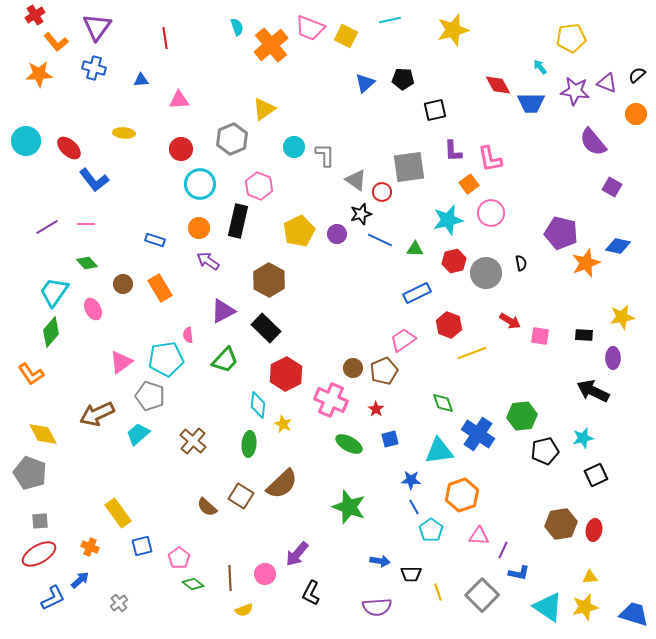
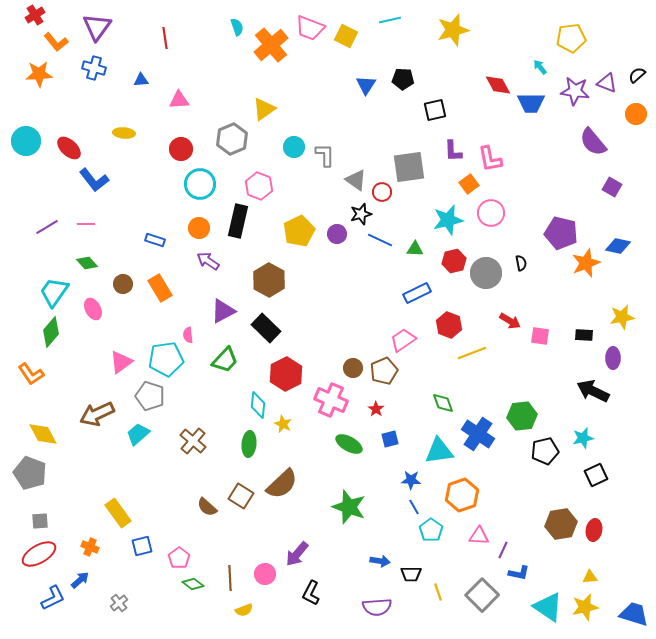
blue triangle at (365, 83): moved 1 px right, 2 px down; rotated 15 degrees counterclockwise
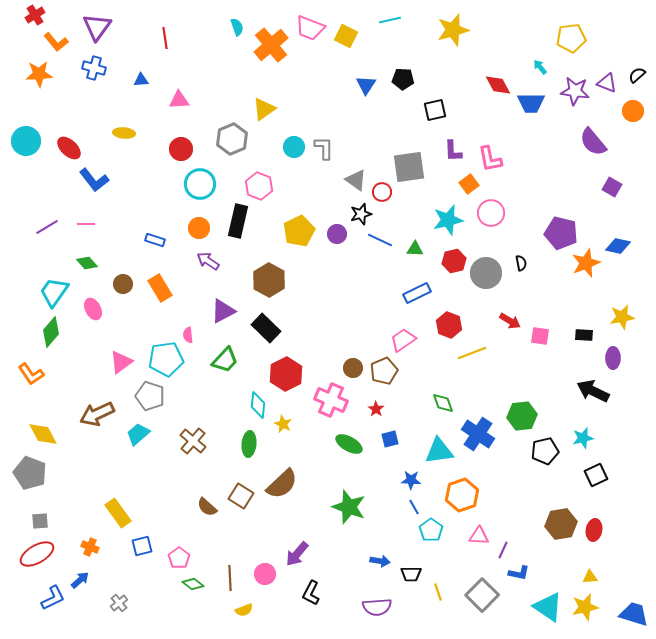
orange circle at (636, 114): moved 3 px left, 3 px up
gray L-shape at (325, 155): moved 1 px left, 7 px up
red ellipse at (39, 554): moved 2 px left
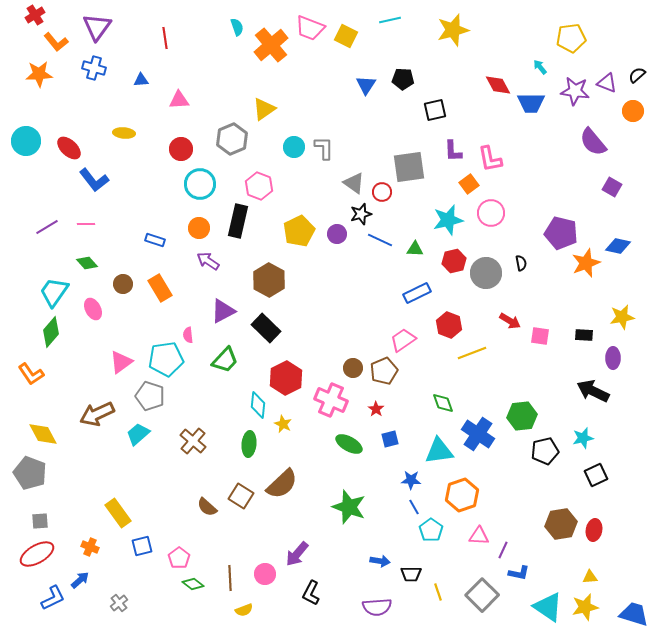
gray triangle at (356, 180): moved 2 px left, 3 px down
red hexagon at (286, 374): moved 4 px down
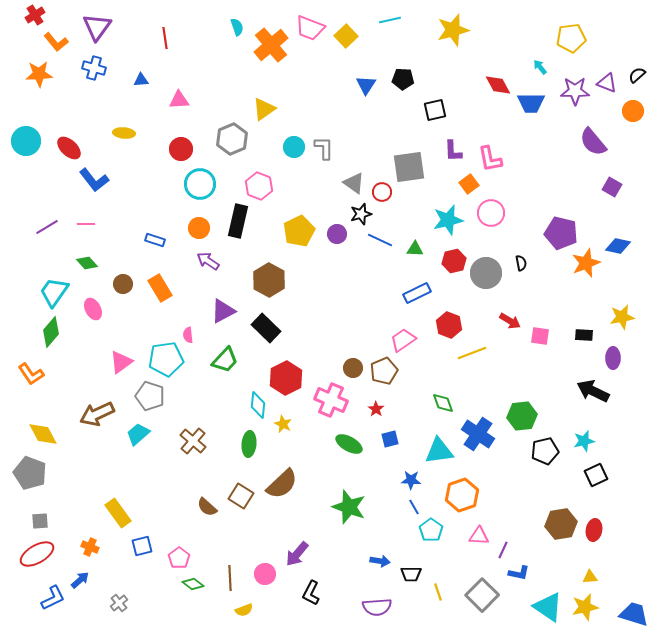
yellow square at (346, 36): rotated 20 degrees clockwise
purple star at (575, 91): rotated 8 degrees counterclockwise
cyan star at (583, 438): moved 1 px right, 3 px down
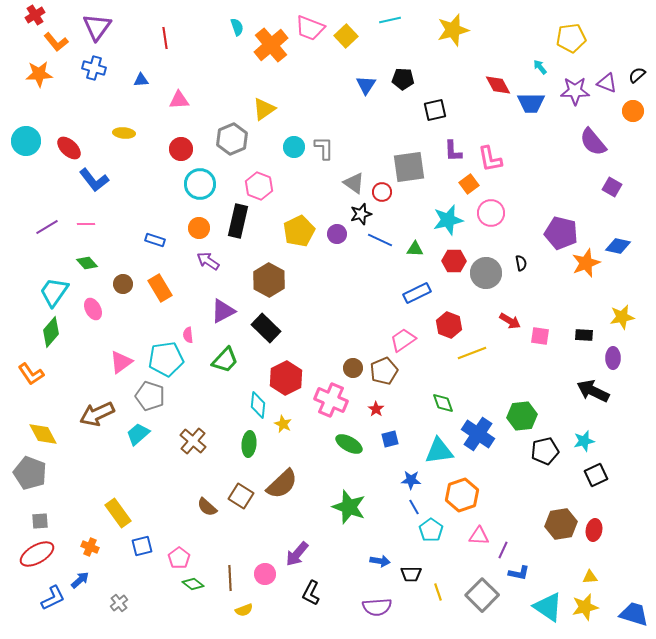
red hexagon at (454, 261): rotated 15 degrees clockwise
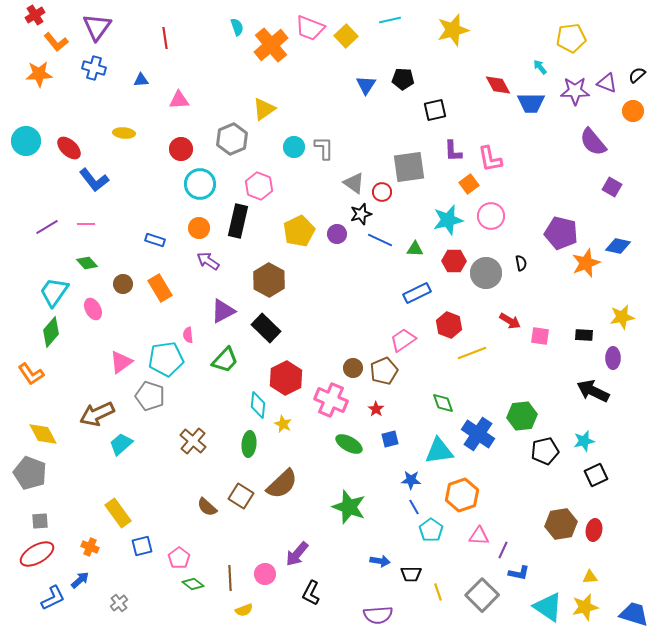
pink circle at (491, 213): moved 3 px down
cyan trapezoid at (138, 434): moved 17 px left, 10 px down
purple semicircle at (377, 607): moved 1 px right, 8 px down
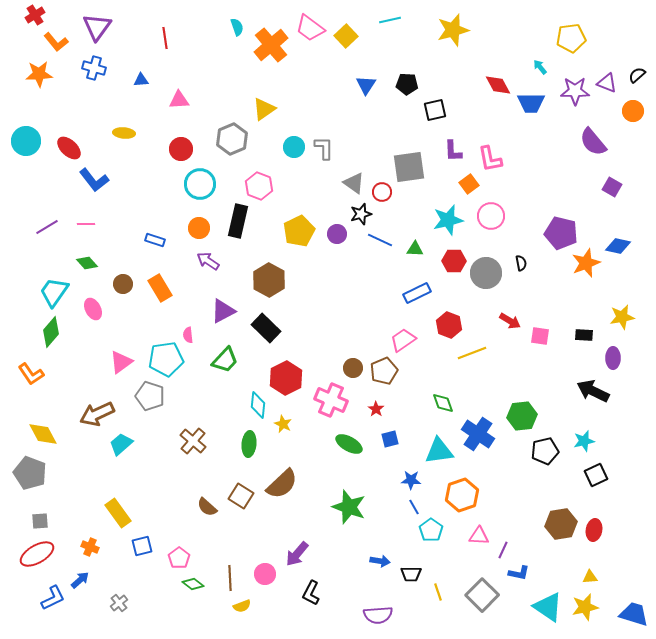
pink trapezoid at (310, 28): rotated 16 degrees clockwise
black pentagon at (403, 79): moved 4 px right, 5 px down
yellow semicircle at (244, 610): moved 2 px left, 4 px up
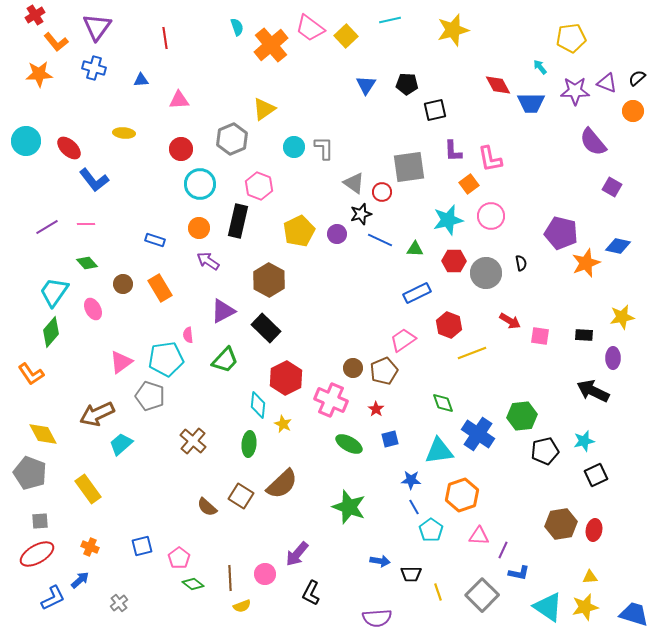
black semicircle at (637, 75): moved 3 px down
yellow rectangle at (118, 513): moved 30 px left, 24 px up
purple semicircle at (378, 615): moved 1 px left, 3 px down
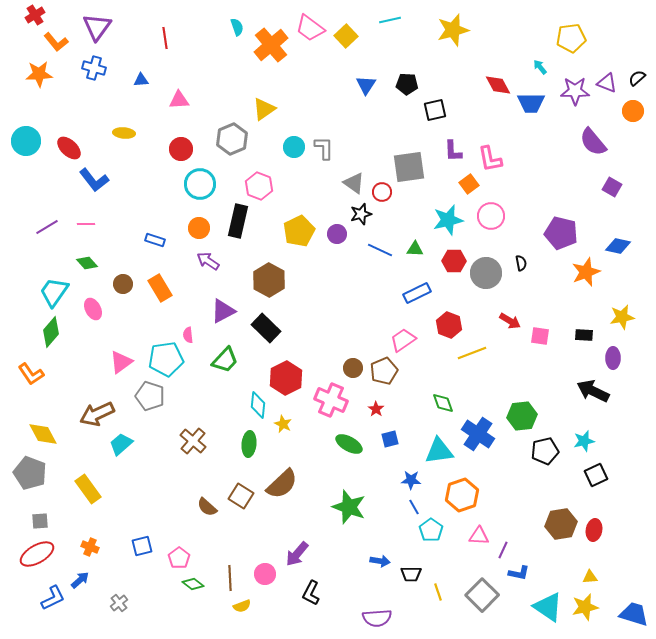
blue line at (380, 240): moved 10 px down
orange star at (586, 263): moved 9 px down
